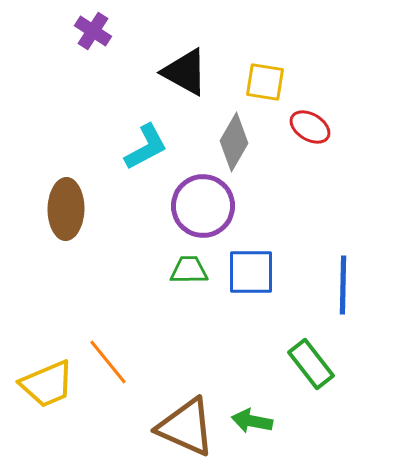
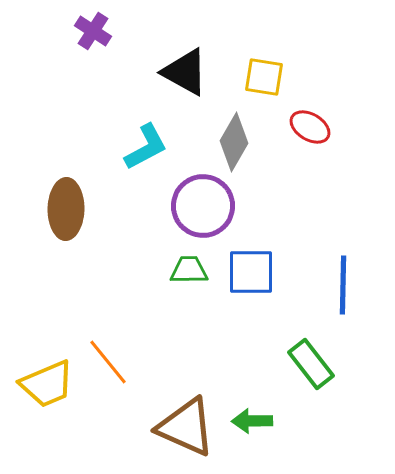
yellow square: moved 1 px left, 5 px up
green arrow: rotated 12 degrees counterclockwise
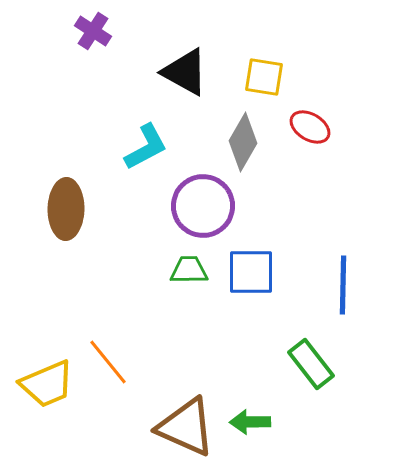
gray diamond: moved 9 px right
green arrow: moved 2 px left, 1 px down
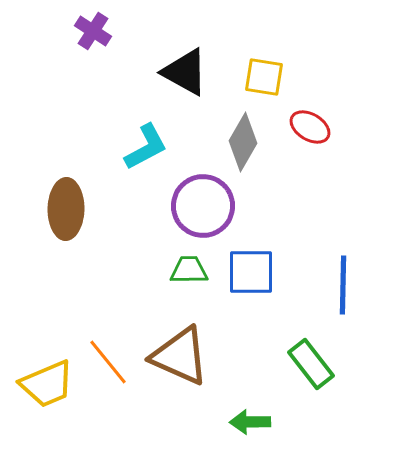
brown triangle: moved 6 px left, 71 px up
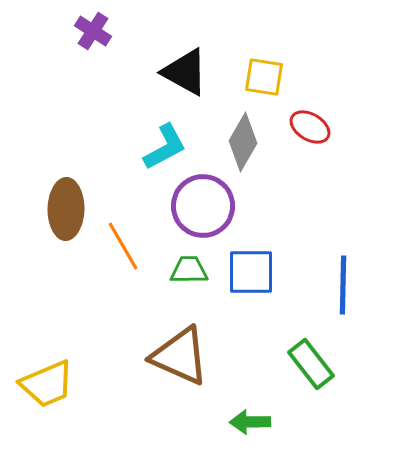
cyan L-shape: moved 19 px right
orange line: moved 15 px right, 116 px up; rotated 9 degrees clockwise
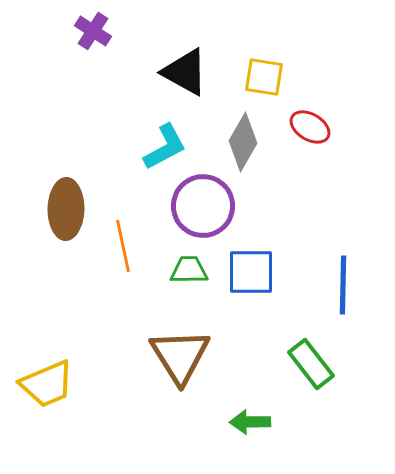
orange line: rotated 18 degrees clockwise
brown triangle: rotated 34 degrees clockwise
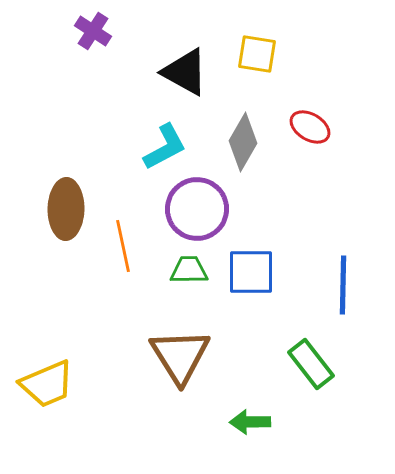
yellow square: moved 7 px left, 23 px up
purple circle: moved 6 px left, 3 px down
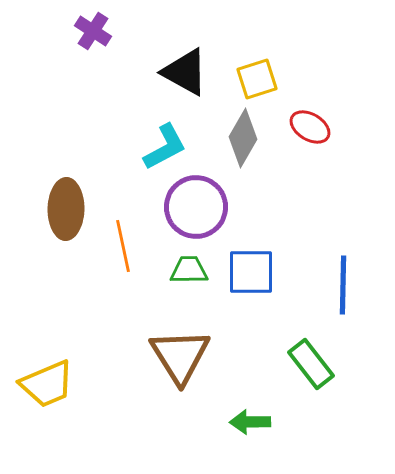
yellow square: moved 25 px down; rotated 27 degrees counterclockwise
gray diamond: moved 4 px up
purple circle: moved 1 px left, 2 px up
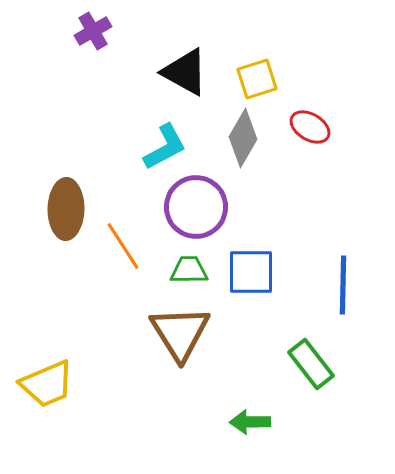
purple cross: rotated 27 degrees clockwise
orange line: rotated 21 degrees counterclockwise
brown triangle: moved 23 px up
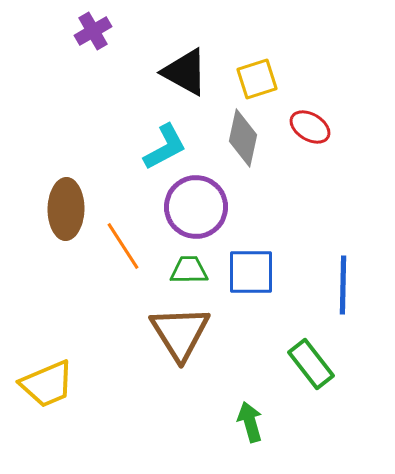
gray diamond: rotated 18 degrees counterclockwise
green arrow: rotated 75 degrees clockwise
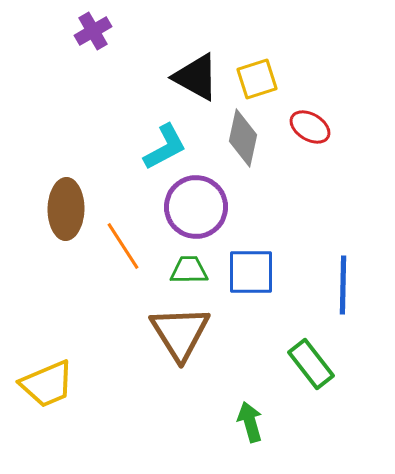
black triangle: moved 11 px right, 5 px down
